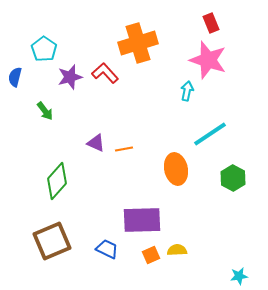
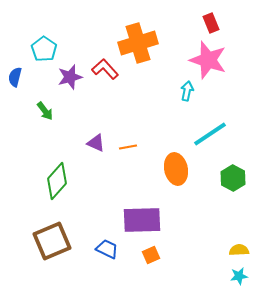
red L-shape: moved 4 px up
orange line: moved 4 px right, 2 px up
yellow semicircle: moved 62 px right
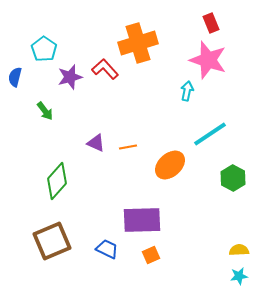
orange ellipse: moved 6 px left, 4 px up; rotated 60 degrees clockwise
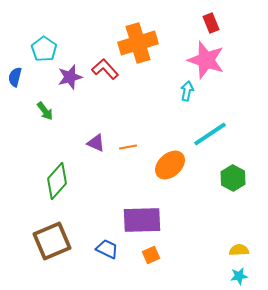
pink star: moved 2 px left
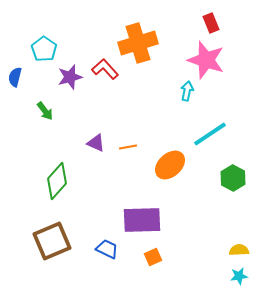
orange square: moved 2 px right, 2 px down
